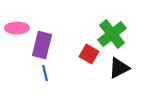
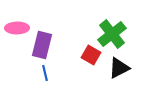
red square: moved 2 px right, 1 px down
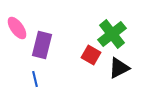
pink ellipse: rotated 55 degrees clockwise
blue line: moved 10 px left, 6 px down
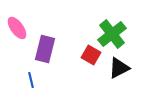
purple rectangle: moved 3 px right, 4 px down
blue line: moved 4 px left, 1 px down
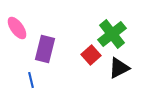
red square: rotated 18 degrees clockwise
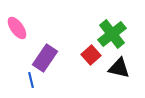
purple rectangle: moved 9 px down; rotated 20 degrees clockwise
black triangle: rotated 40 degrees clockwise
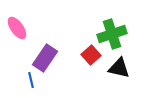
green cross: rotated 20 degrees clockwise
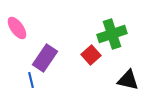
black triangle: moved 9 px right, 12 px down
